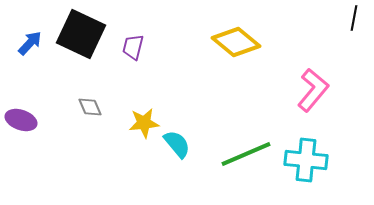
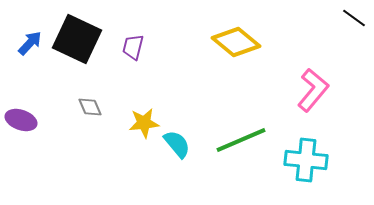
black line: rotated 65 degrees counterclockwise
black square: moved 4 px left, 5 px down
green line: moved 5 px left, 14 px up
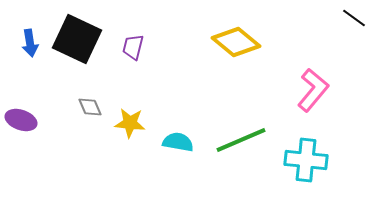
blue arrow: rotated 128 degrees clockwise
yellow star: moved 14 px left; rotated 12 degrees clockwise
cyan semicircle: moved 1 px right, 2 px up; rotated 40 degrees counterclockwise
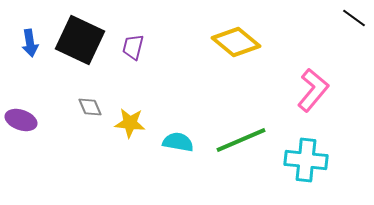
black square: moved 3 px right, 1 px down
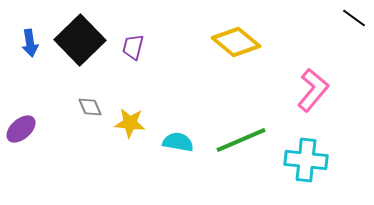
black square: rotated 21 degrees clockwise
purple ellipse: moved 9 px down; rotated 60 degrees counterclockwise
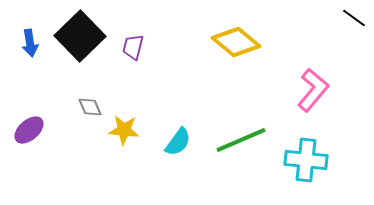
black square: moved 4 px up
yellow star: moved 6 px left, 7 px down
purple ellipse: moved 8 px right, 1 px down
cyan semicircle: rotated 116 degrees clockwise
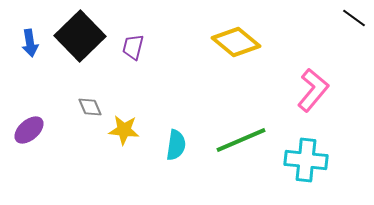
cyan semicircle: moved 2 px left, 3 px down; rotated 28 degrees counterclockwise
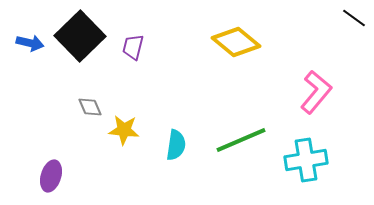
blue arrow: rotated 68 degrees counterclockwise
pink L-shape: moved 3 px right, 2 px down
purple ellipse: moved 22 px right, 46 px down; rotated 32 degrees counterclockwise
cyan cross: rotated 15 degrees counterclockwise
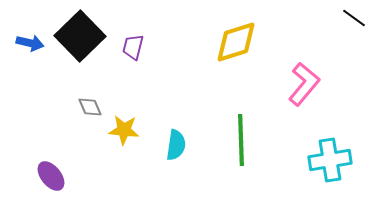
yellow diamond: rotated 57 degrees counterclockwise
pink L-shape: moved 12 px left, 8 px up
green line: rotated 69 degrees counterclockwise
cyan cross: moved 24 px right
purple ellipse: rotated 56 degrees counterclockwise
